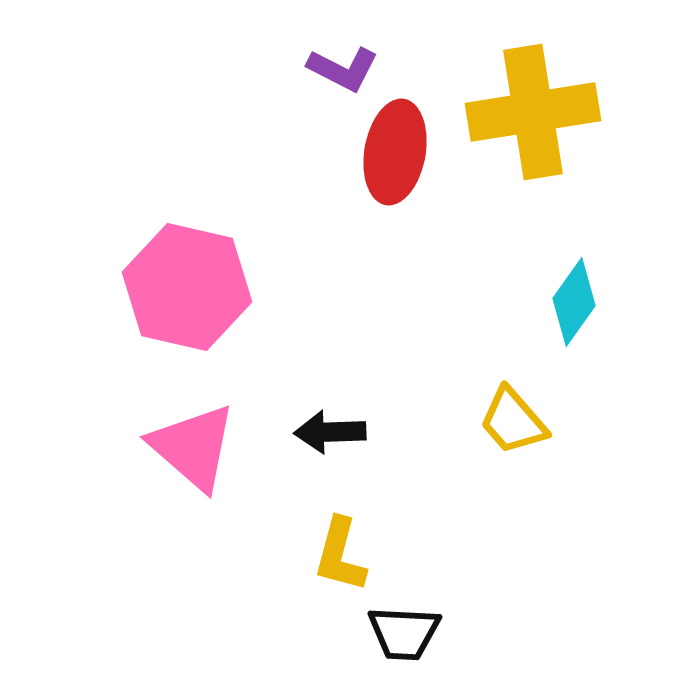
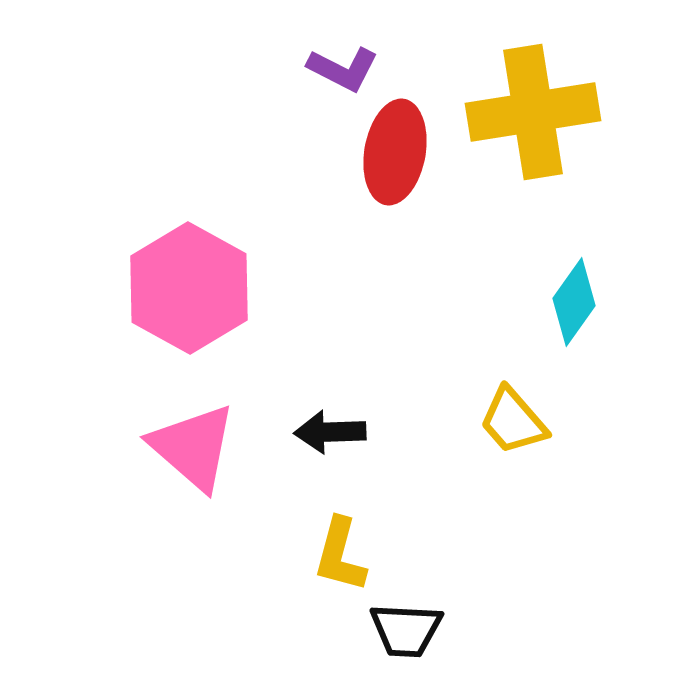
pink hexagon: moved 2 px right, 1 px down; rotated 16 degrees clockwise
black trapezoid: moved 2 px right, 3 px up
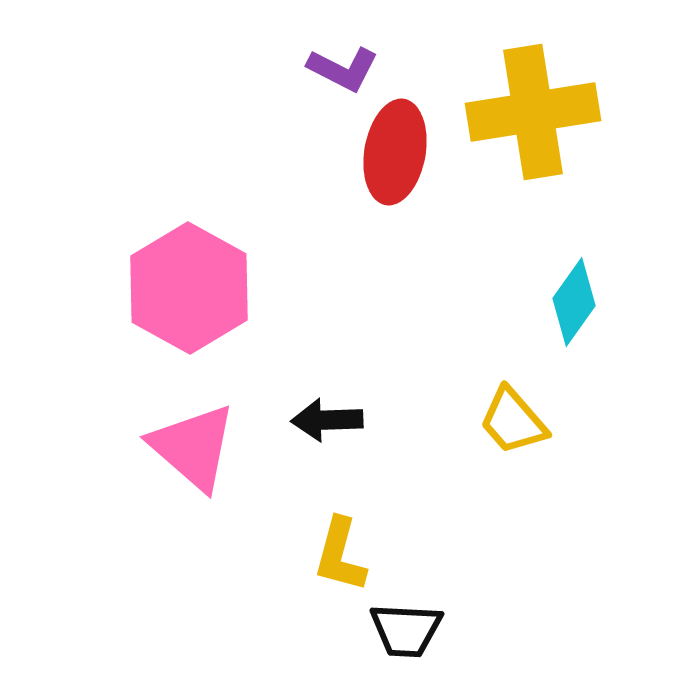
black arrow: moved 3 px left, 12 px up
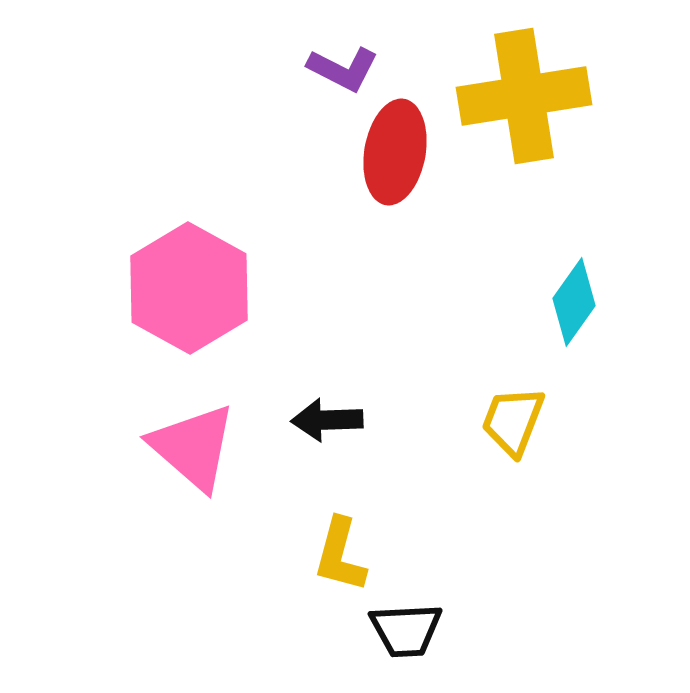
yellow cross: moved 9 px left, 16 px up
yellow trapezoid: rotated 62 degrees clockwise
black trapezoid: rotated 6 degrees counterclockwise
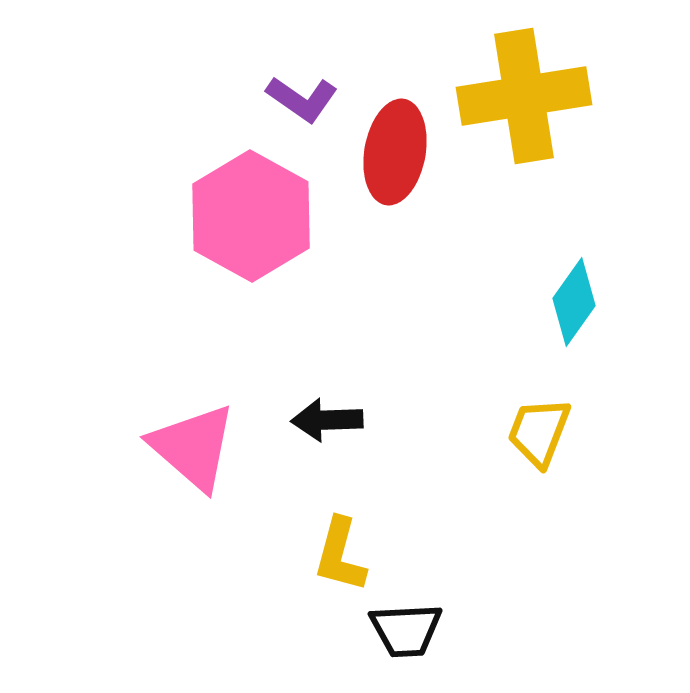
purple L-shape: moved 41 px left, 30 px down; rotated 8 degrees clockwise
pink hexagon: moved 62 px right, 72 px up
yellow trapezoid: moved 26 px right, 11 px down
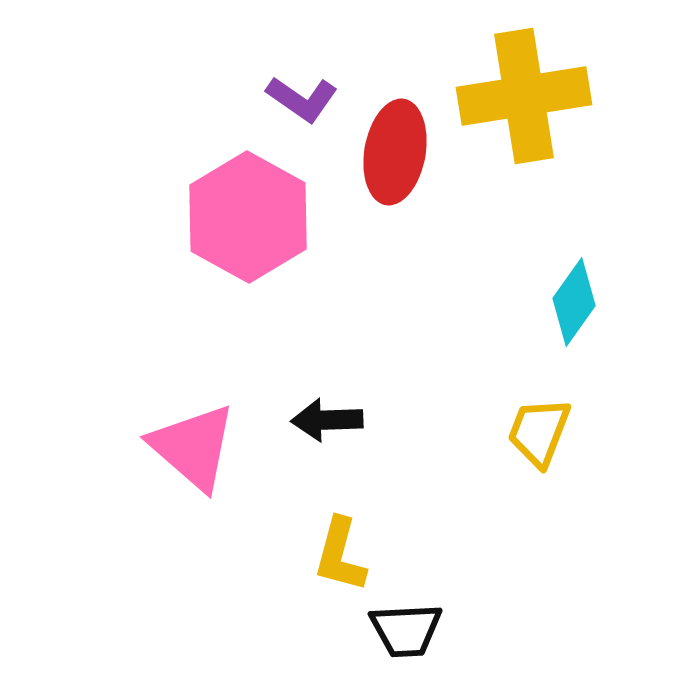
pink hexagon: moved 3 px left, 1 px down
